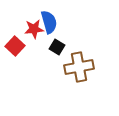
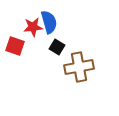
red star: moved 1 px left, 2 px up
red square: rotated 24 degrees counterclockwise
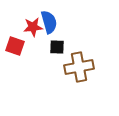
black square: rotated 28 degrees counterclockwise
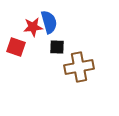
red square: moved 1 px right, 1 px down
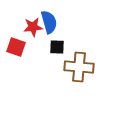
brown cross: rotated 16 degrees clockwise
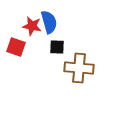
red star: moved 1 px left, 1 px up; rotated 18 degrees clockwise
brown cross: moved 1 px down
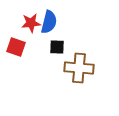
blue semicircle: rotated 30 degrees clockwise
red star: moved 1 px left, 3 px up; rotated 18 degrees counterclockwise
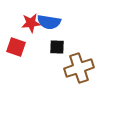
blue semicircle: rotated 85 degrees clockwise
brown cross: rotated 24 degrees counterclockwise
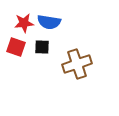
red star: moved 7 px left
black square: moved 15 px left
brown cross: moved 2 px left, 4 px up
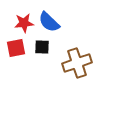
blue semicircle: rotated 35 degrees clockwise
red square: moved 1 px down; rotated 30 degrees counterclockwise
brown cross: moved 1 px up
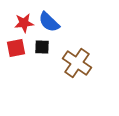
brown cross: rotated 36 degrees counterclockwise
